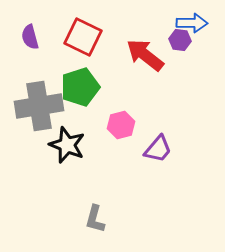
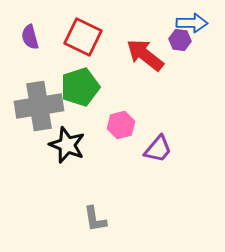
gray L-shape: rotated 24 degrees counterclockwise
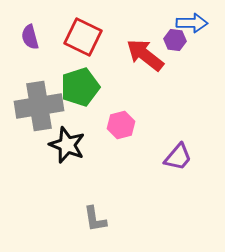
purple hexagon: moved 5 px left
purple trapezoid: moved 20 px right, 8 px down
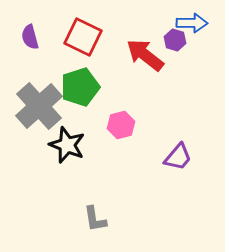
purple hexagon: rotated 10 degrees clockwise
gray cross: rotated 33 degrees counterclockwise
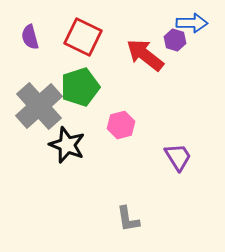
purple trapezoid: rotated 72 degrees counterclockwise
gray L-shape: moved 33 px right
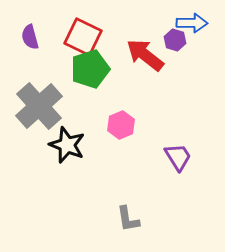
green pentagon: moved 10 px right, 18 px up
pink hexagon: rotated 8 degrees counterclockwise
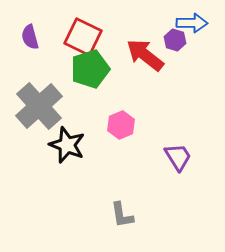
gray L-shape: moved 6 px left, 4 px up
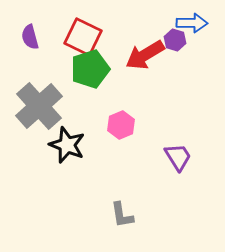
red arrow: rotated 69 degrees counterclockwise
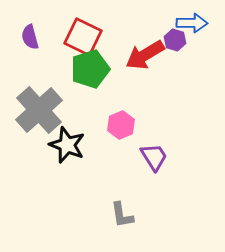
gray cross: moved 4 px down
purple trapezoid: moved 24 px left
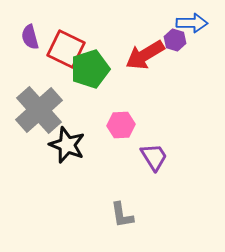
red square: moved 17 px left, 12 px down
pink hexagon: rotated 20 degrees clockwise
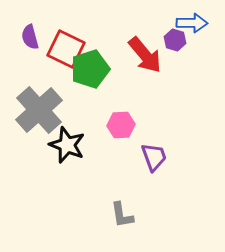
red arrow: rotated 99 degrees counterclockwise
purple trapezoid: rotated 12 degrees clockwise
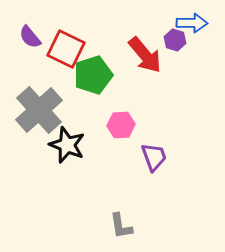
purple semicircle: rotated 25 degrees counterclockwise
green pentagon: moved 3 px right, 6 px down
gray L-shape: moved 1 px left, 11 px down
